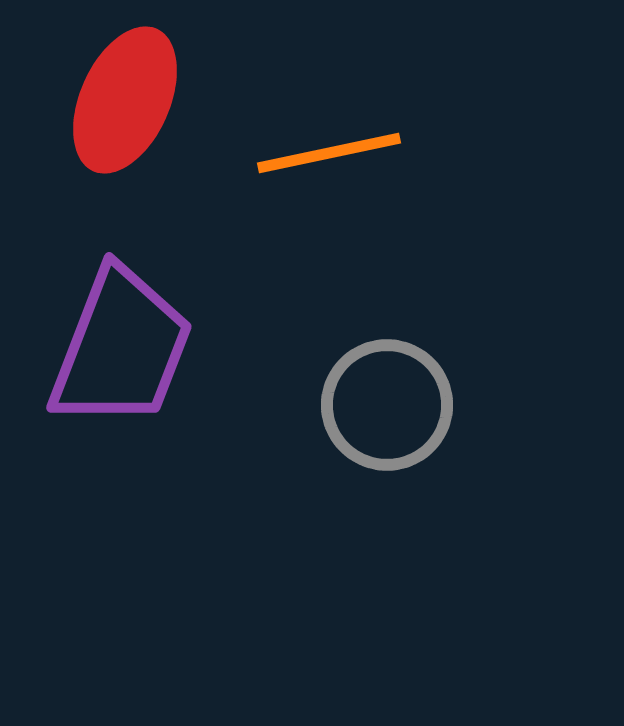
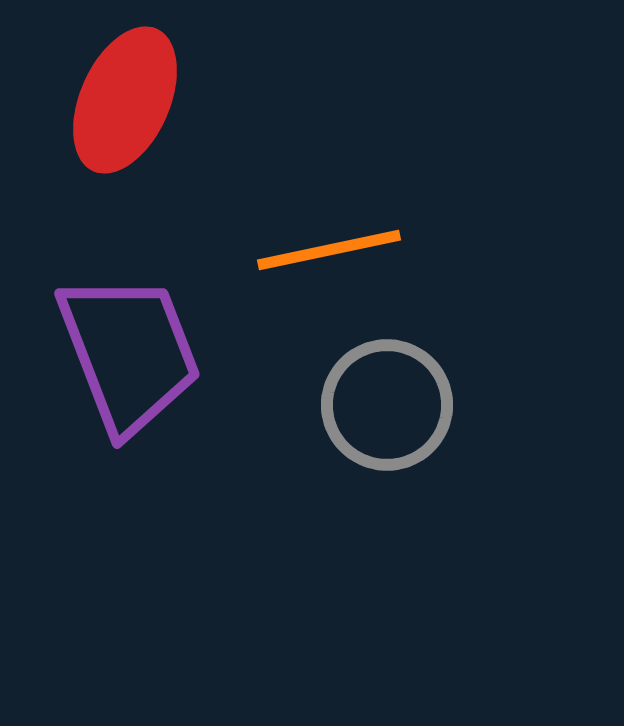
orange line: moved 97 px down
purple trapezoid: moved 8 px right, 5 px down; rotated 42 degrees counterclockwise
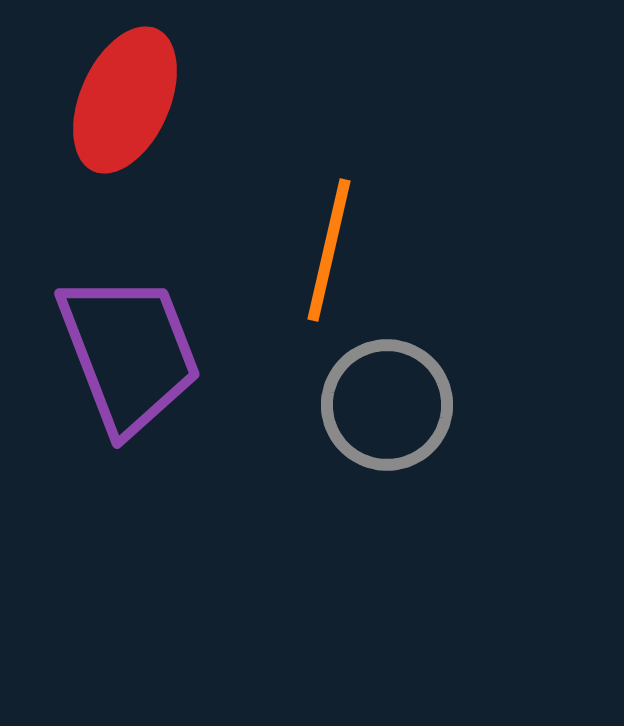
orange line: rotated 65 degrees counterclockwise
